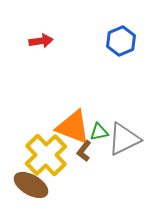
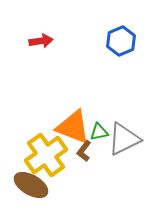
yellow cross: rotated 9 degrees clockwise
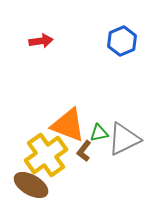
blue hexagon: moved 1 px right
orange triangle: moved 5 px left, 2 px up
green triangle: moved 1 px down
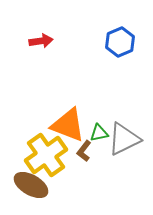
blue hexagon: moved 2 px left, 1 px down
